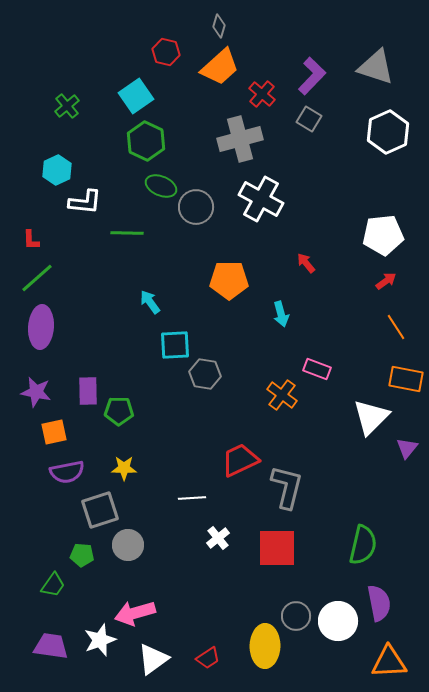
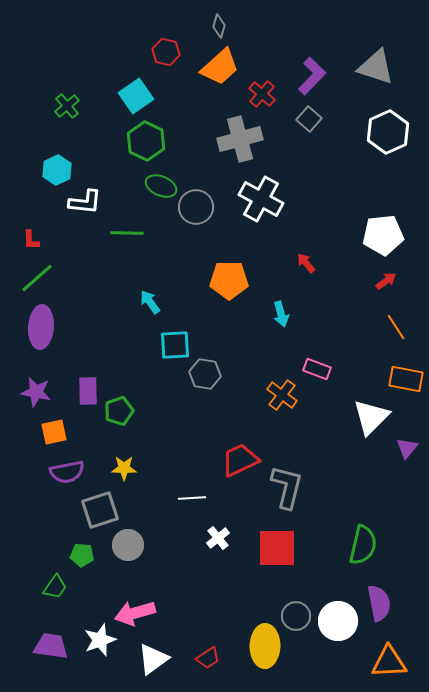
gray square at (309, 119): rotated 10 degrees clockwise
green pentagon at (119, 411): rotated 20 degrees counterclockwise
green trapezoid at (53, 585): moved 2 px right, 2 px down
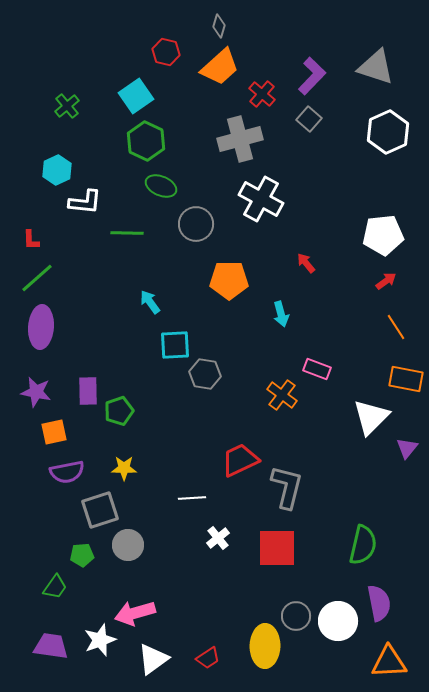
gray circle at (196, 207): moved 17 px down
green pentagon at (82, 555): rotated 10 degrees counterclockwise
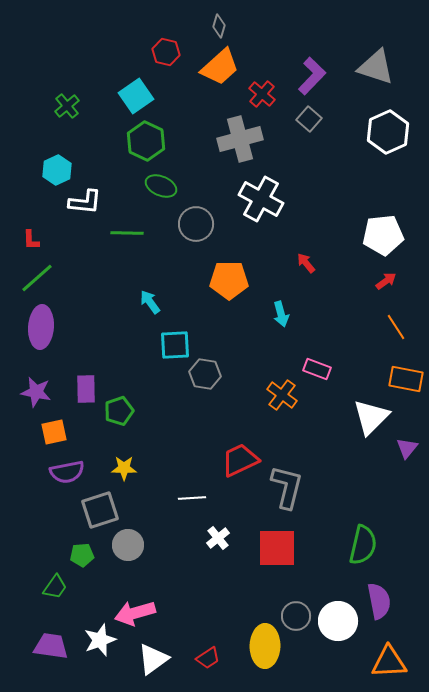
purple rectangle at (88, 391): moved 2 px left, 2 px up
purple semicircle at (379, 603): moved 2 px up
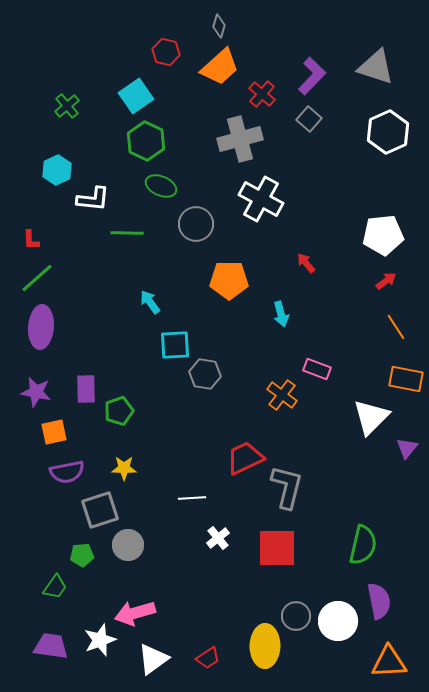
white L-shape at (85, 202): moved 8 px right, 3 px up
red trapezoid at (240, 460): moved 5 px right, 2 px up
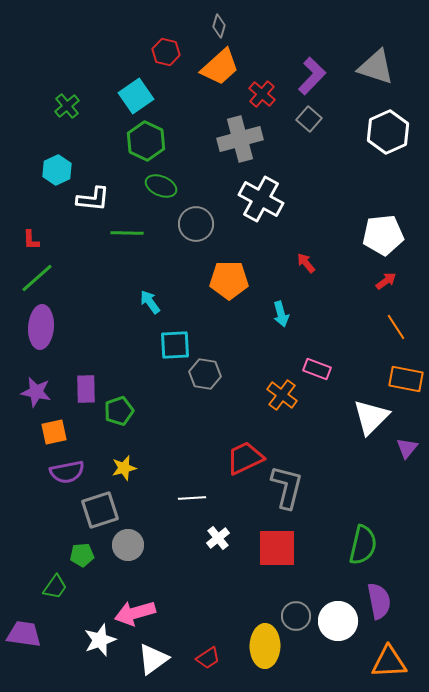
yellow star at (124, 468): rotated 15 degrees counterclockwise
purple trapezoid at (51, 646): moved 27 px left, 12 px up
